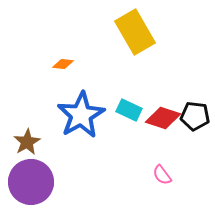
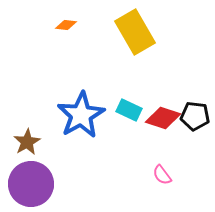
orange diamond: moved 3 px right, 39 px up
purple circle: moved 2 px down
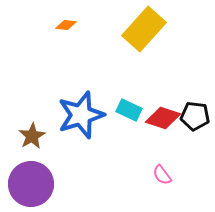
yellow rectangle: moved 9 px right, 3 px up; rotated 72 degrees clockwise
blue star: rotated 12 degrees clockwise
brown star: moved 5 px right, 6 px up
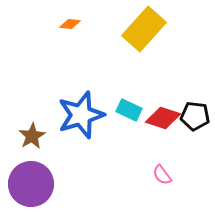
orange diamond: moved 4 px right, 1 px up
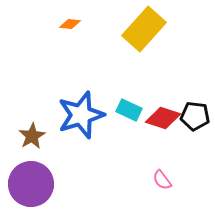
pink semicircle: moved 5 px down
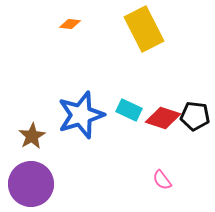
yellow rectangle: rotated 69 degrees counterclockwise
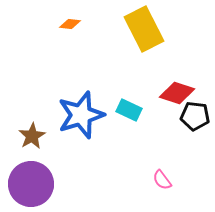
red diamond: moved 14 px right, 25 px up
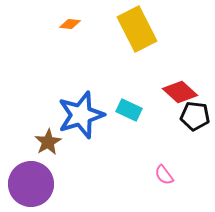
yellow rectangle: moved 7 px left
red diamond: moved 3 px right, 1 px up; rotated 24 degrees clockwise
brown star: moved 16 px right, 6 px down
pink semicircle: moved 2 px right, 5 px up
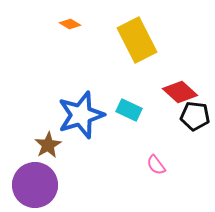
orange diamond: rotated 25 degrees clockwise
yellow rectangle: moved 11 px down
brown star: moved 3 px down
pink semicircle: moved 8 px left, 10 px up
purple circle: moved 4 px right, 1 px down
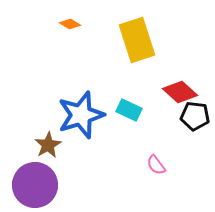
yellow rectangle: rotated 9 degrees clockwise
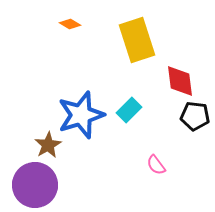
red diamond: moved 11 px up; rotated 40 degrees clockwise
cyan rectangle: rotated 70 degrees counterclockwise
